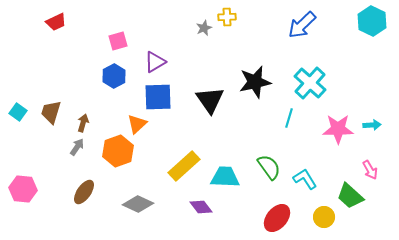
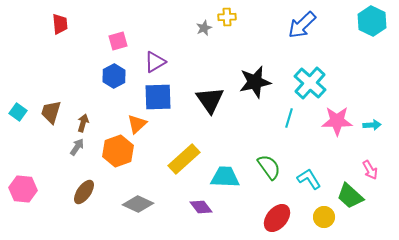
red trapezoid: moved 4 px right, 2 px down; rotated 70 degrees counterclockwise
pink star: moved 1 px left, 8 px up
yellow rectangle: moved 7 px up
cyan L-shape: moved 4 px right
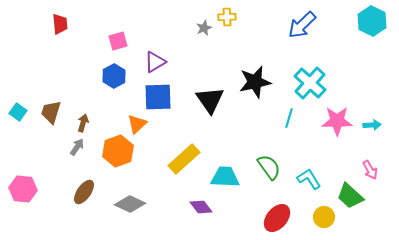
gray diamond: moved 8 px left
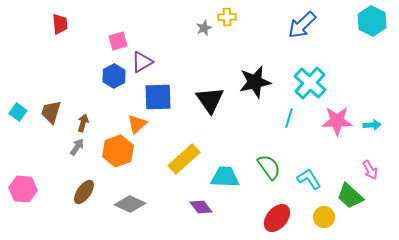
purple triangle: moved 13 px left
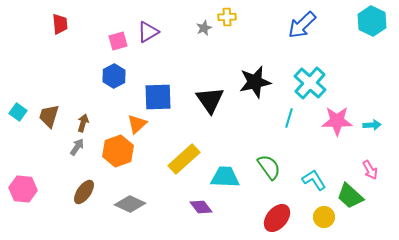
purple triangle: moved 6 px right, 30 px up
brown trapezoid: moved 2 px left, 4 px down
cyan L-shape: moved 5 px right, 1 px down
